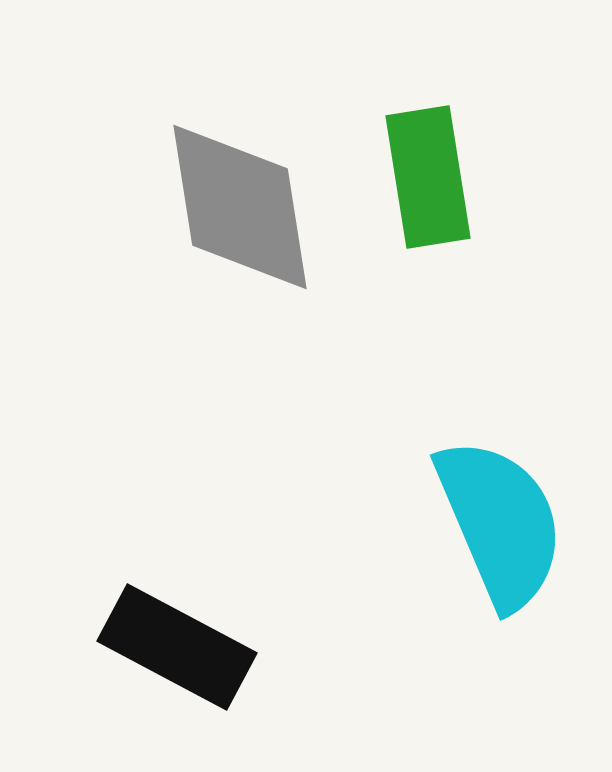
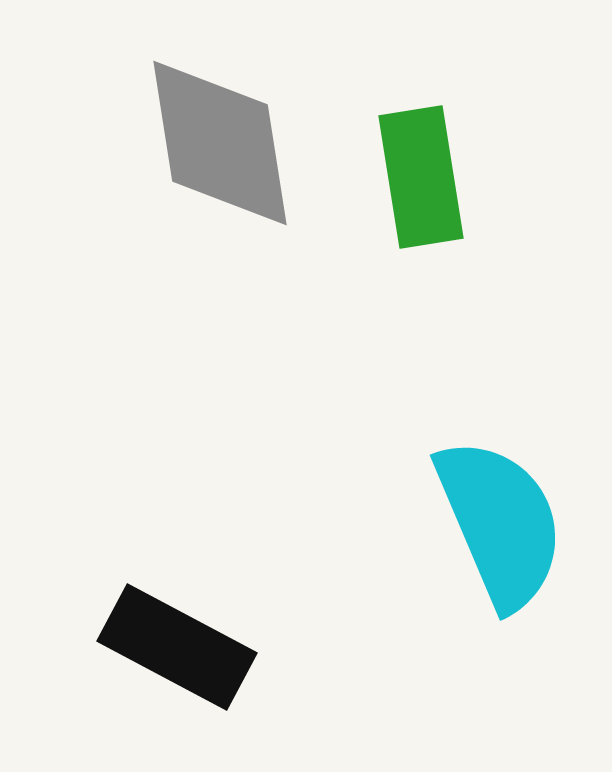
green rectangle: moved 7 px left
gray diamond: moved 20 px left, 64 px up
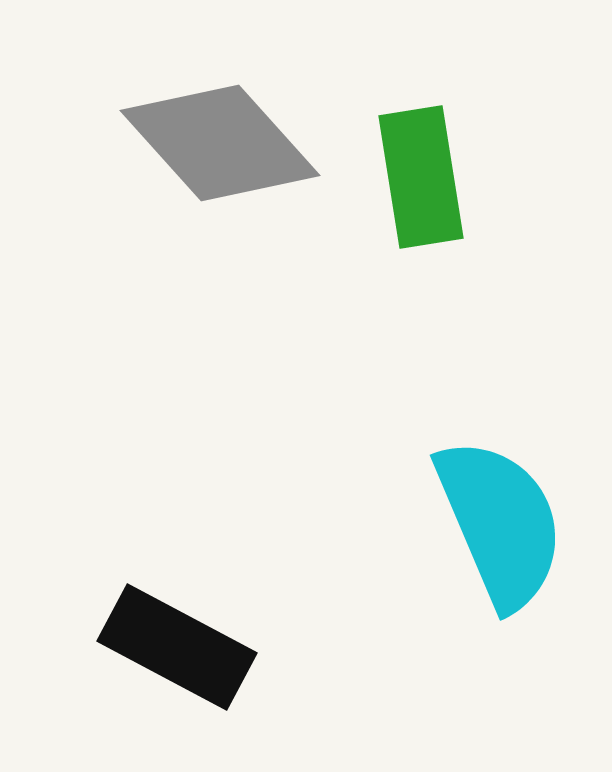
gray diamond: rotated 33 degrees counterclockwise
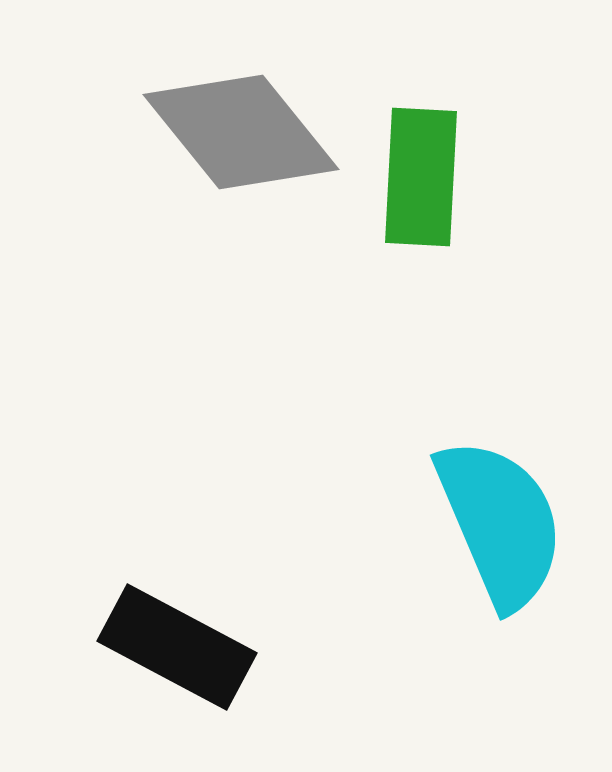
gray diamond: moved 21 px right, 11 px up; rotated 3 degrees clockwise
green rectangle: rotated 12 degrees clockwise
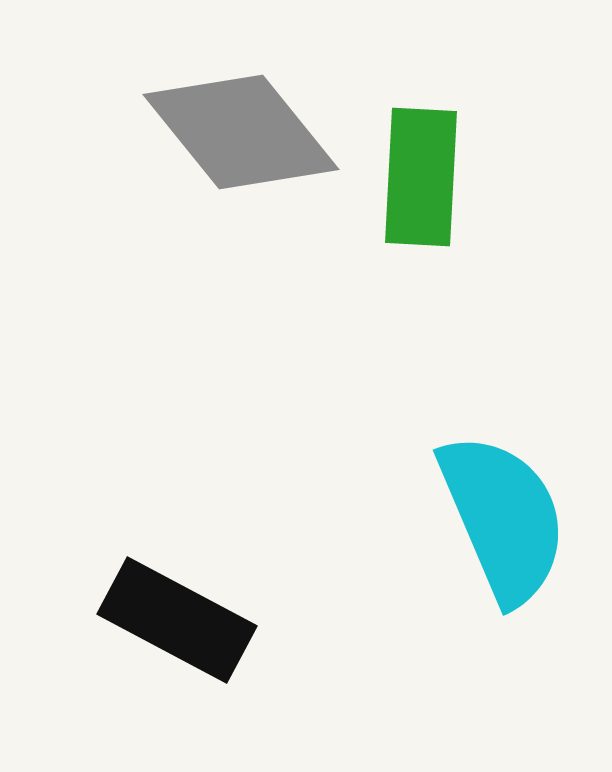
cyan semicircle: moved 3 px right, 5 px up
black rectangle: moved 27 px up
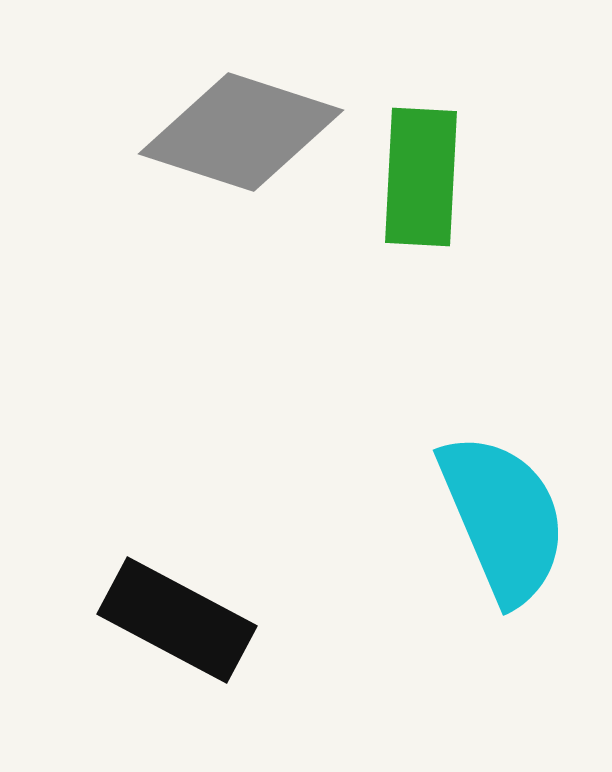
gray diamond: rotated 33 degrees counterclockwise
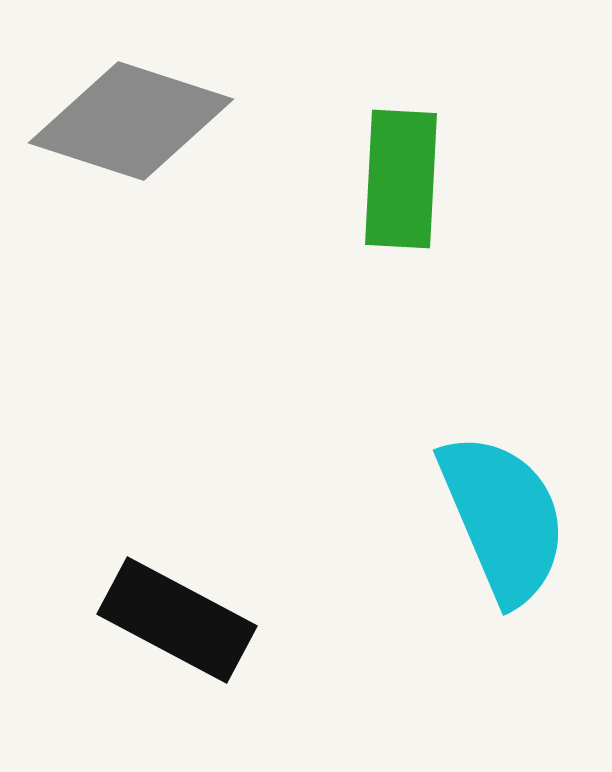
gray diamond: moved 110 px left, 11 px up
green rectangle: moved 20 px left, 2 px down
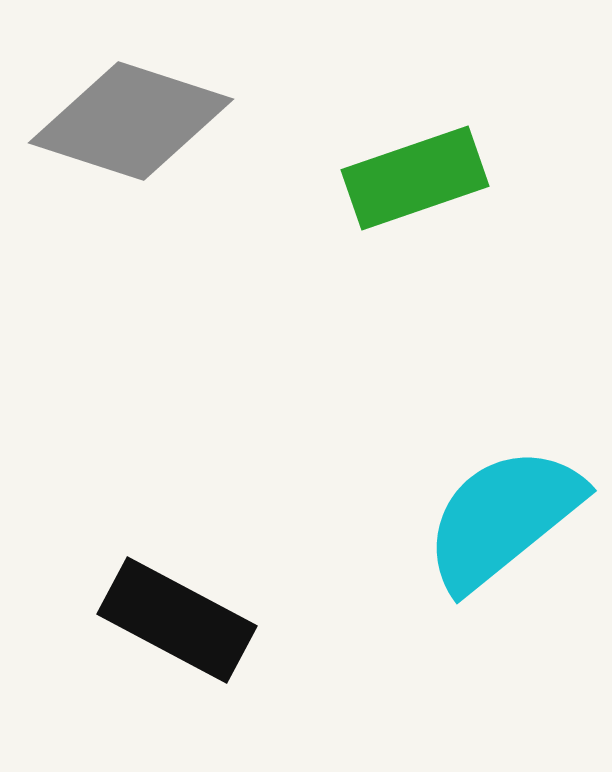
green rectangle: moved 14 px right, 1 px up; rotated 68 degrees clockwise
cyan semicircle: rotated 106 degrees counterclockwise
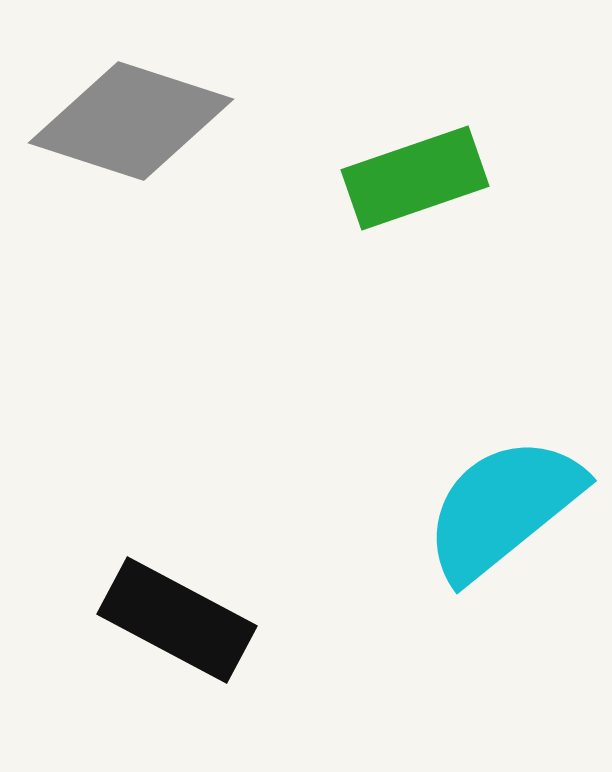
cyan semicircle: moved 10 px up
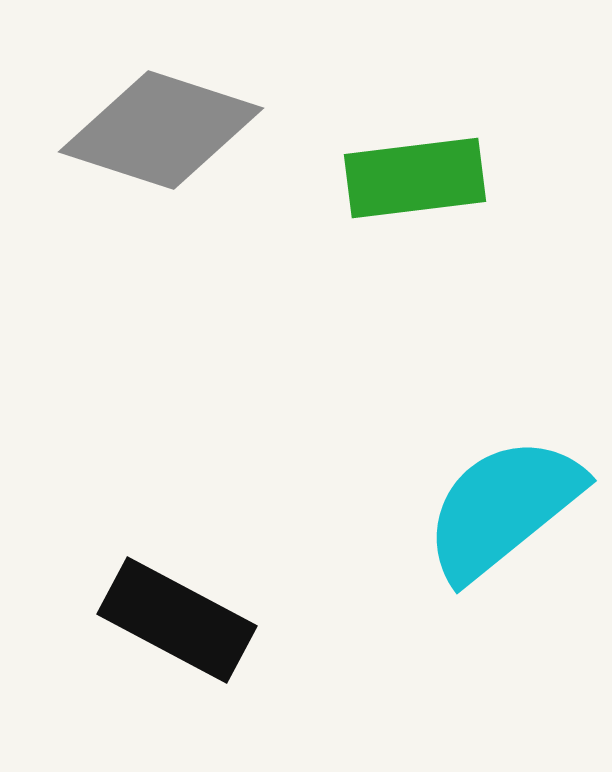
gray diamond: moved 30 px right, 9 px down
green rectangle: rotated 12 degrees clockwise
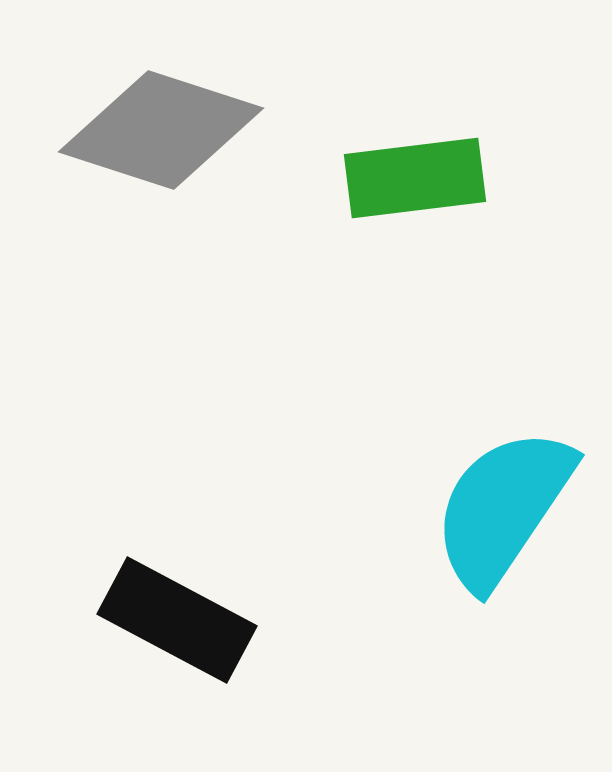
cyan semicircle: rotated 17 degrees counterclockwise
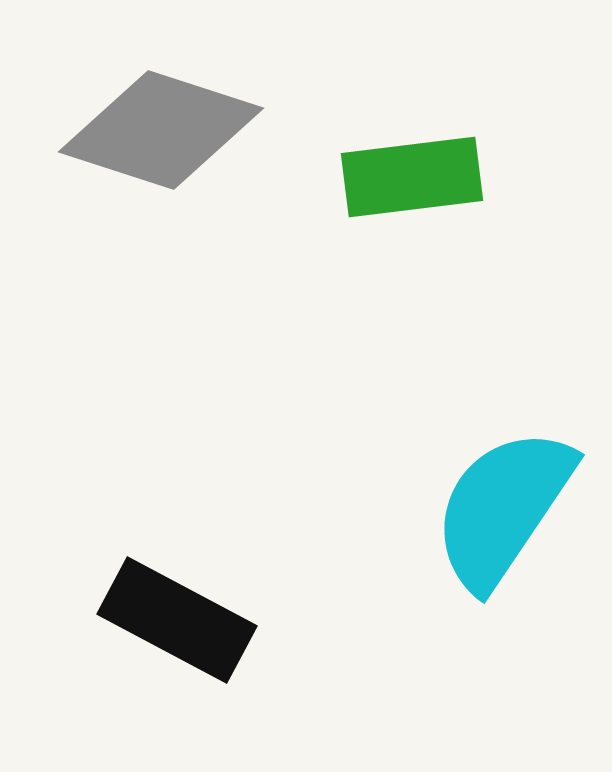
green rectangle: moved 3 px left, 1 px up
